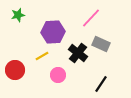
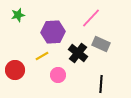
black line: rotated 30 degrees counterclockwise
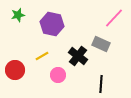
pink line: moved 23 px right
purple hexagon: moved 1 px left, 8 px up; rotated 15 degrees clockwise
black cross: moved 3 px down
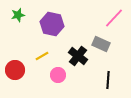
black line: moved 7 px right, 4 px up
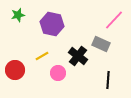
pink line: moved 2 px down
pink circle: moved 2 px up
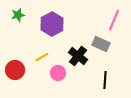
pink line: rotated 20 degrees counterclockwise
purple hexagon: rotated 20 degrees clockwise
yellow line: moved 1 px down
black line: moved 3 px left
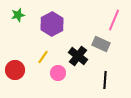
yellow line: moved 1 px right; rotated 24 degrees counterclockwise
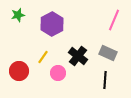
gray rectangle: moved 7 px right, 9 px down
red circle: moved 4 px right, 1 px down
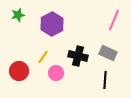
black cross: rotated 24 degrees counterclockwise
pink circle: moved 2 px left
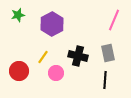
gray rectangle: rotated 54 degrees clockwise
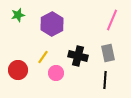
pink line: moved 2 px left
red circle: moved 1 px left, 1 px up
